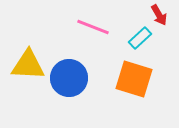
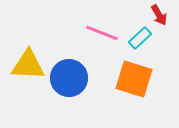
pink line: moved 9 px right, 6 px down
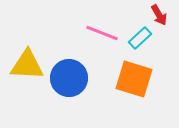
yellow triangle: moved 1 px left
